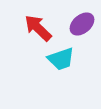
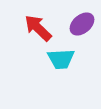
cyan trapezoid: rotated 16 degrees clockwise
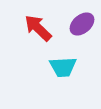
cyan trapezoid: moved 2 px right, 8 px down
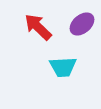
red arrow: moved 1 px up
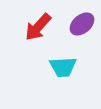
red arrow: rotated 92 degrees counterclockwise
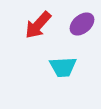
red arrow: moved 2 px up
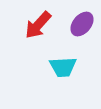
purple ellipse: rotated 10 degrees counterclockwise
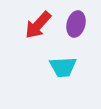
purple ellipse: moved 6 px left; rotated 25 degrees counterclockwise
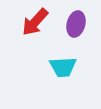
red arrow: moved 3 px left, 3 px up
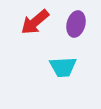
red arrow: rotated 8 degrees clockwise
